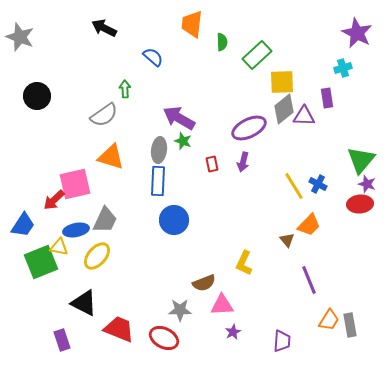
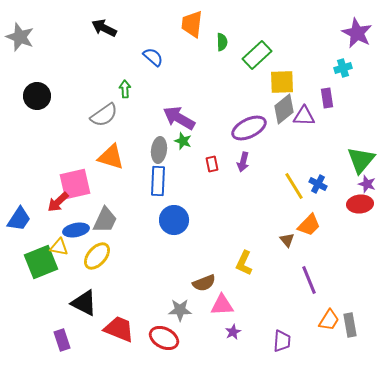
red arrow at (54, 200): moved 4 px right, 2 px down
blue trapezoid at (23, 225): moved 4 px left, 6 px up
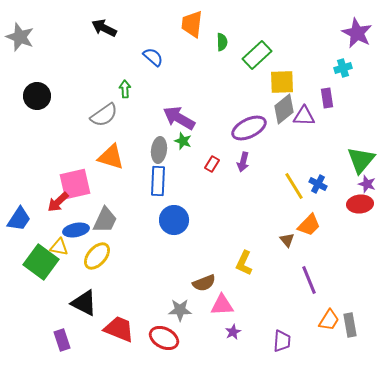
red rectangle at (212, 164): rotated 42 degrees clockwise
green square at (41, 262): rotated 32 degrees counterclockwise
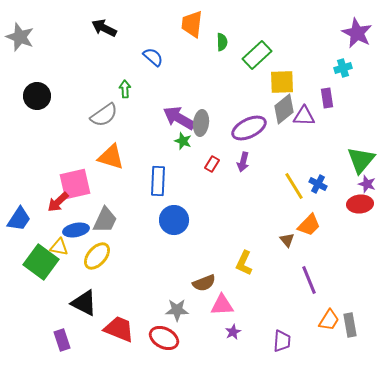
gray ellipse at (159, 150): moved 42 px right, 27 px up
gray star at (180, 310): moved 3 px left
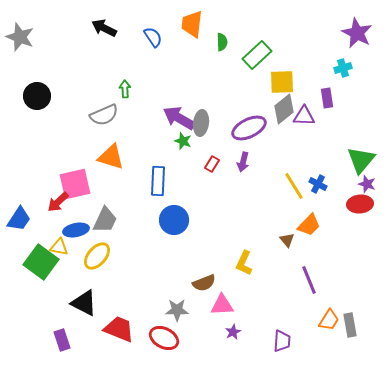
blue semicircle at (153, 57): moved 20 px up; rotated 15 degrees clockwise
gray semicircle at (104, 115): rotated 12 degrees clockwise
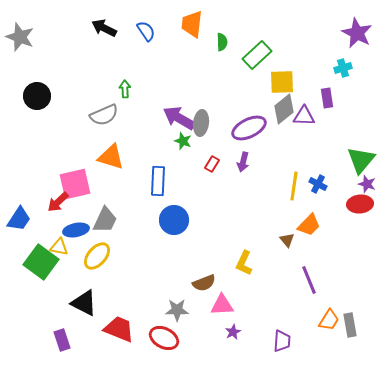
blue semicircle at (153, 37): moved 7 px left, 6 px up
yellow line at (294, 186): rotated 40 degrees clockwise
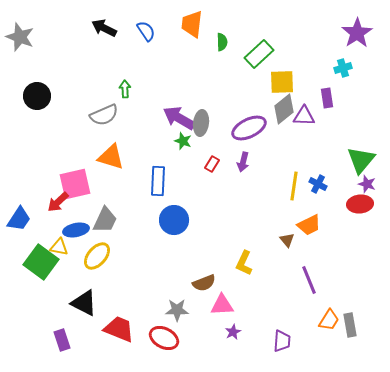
purple star at (357, 33): rotated 12 degrees clockwise
green rectangle at (257, 55): moved 2 px right, 1 px up
orange trapezoid at (309, 225): rotated 20 degrees clockwise
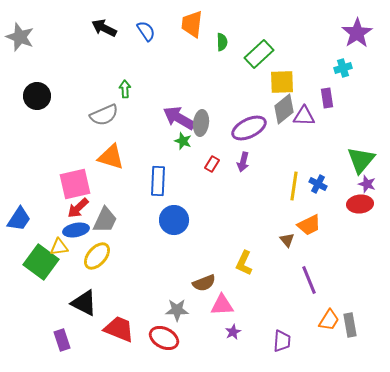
red arrow at (58, 202): moved 20 px right, 6 px down
yellow triangle at (59, 247): rotated 18 degrees counterclockwise
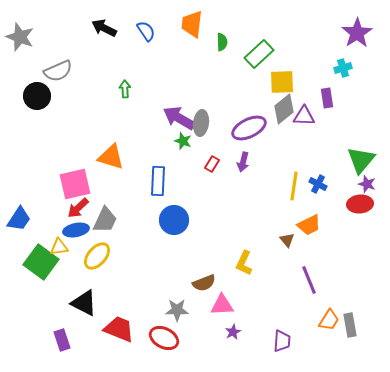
gray semicircle at (104, 115): moved 46 px left, 44 px up
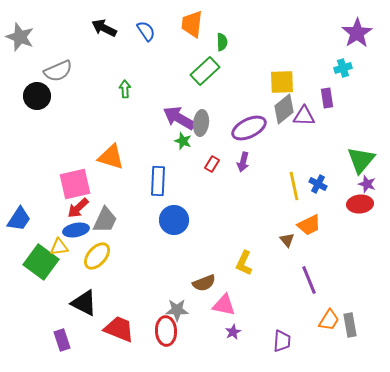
green rectangle at (259, 54): moved 54 px left, 17 px down
yellow line at (294, 186): rotated 20 degrees counterclockwise
pink triangle at (222, 305): moved 2 px right; rotated 15 degrees clockwise
red ellipse at (164, 338): moved 2 px right, 7 px up; rotated 60 degrees clockwise
